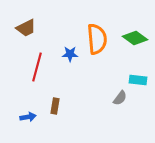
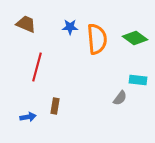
brown trapezoid: moved 4 px up; rotated 130 degrees counterclockwise
blue star: moved 27 px up
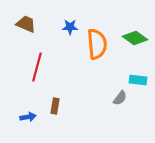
orange semicircle: moved 5 px down
